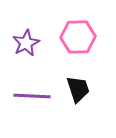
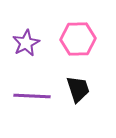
pink hexagon: moved 2 px down
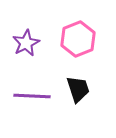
pink hexagon: rotated 20 degrees counterclockwise
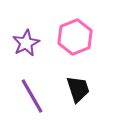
pink hexagon: moved 3 px left, 2 px up
purple line: rotated 57 degrees clockwise
